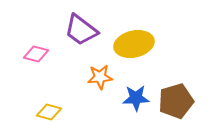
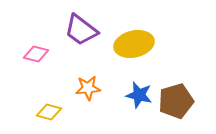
orange star: moved 12 px left, 11 px down
blue star: moved 3 px right, 3 px up; rotated 16 degrees clockwise
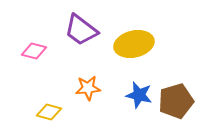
pink diamond: moved 2 px left, 3 px up
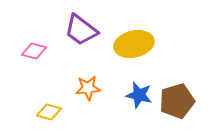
brown pentagon: moved 1 px right
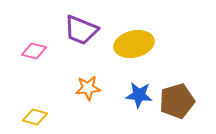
purple trapezoid: rotated 15 degrees counterclockwise
blue star: rotated 8 degrees counterclockwise
yellow diamond: moved 14 px left, 5 px down
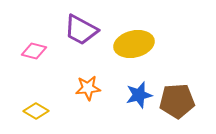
purple trapezoid: rotated 6 degrees clockwise
blue star: rotated 20 degrees counterclockwise
brown pentagon: rotated 12 degrees clockwise
yellow diamond: moved 1 px right, 6 px up; rotated 15 degrees clockwise
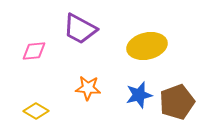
purple trapezoid: moved 1 px left, 1 px up
yellow ellipse: moved 13 px right, 2 px down
pink diamond: rotated 20 degrees counterclockwise
orange star: rotated 10 degrees clockwise
brown pentagon: moved 1 px down; rotated 16 degrees counterclockwise
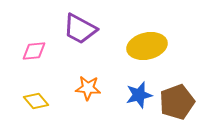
yellow diamond: moved 10 px up; rotated 20 degrees clockwise
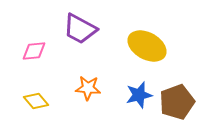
yellow ellipse: rotated 42 degrees clockwise
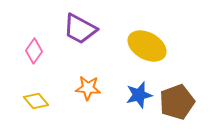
pink diamond: rotated 50 degrees counterclockwise
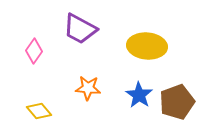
yellow ellipse: rotated 24 degrees counterclockwise
blue star: rotated 24 degrees counterclockwise
yellow diamond: moved 3 px right, 10 px down
